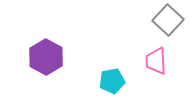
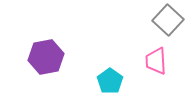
purple hexagon: rotated 20 degrees clockwise
cyan pentagon: moved 2 px left; rotated 25 degrees counterclockwise
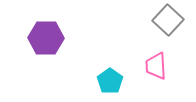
purple hexagon: moved 19 px up; rotated 12 degrees clockwise
pink trapezoid: moved 5 px down
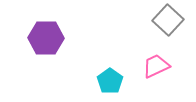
pink trapezoid: rotated 68 degrees clockwise
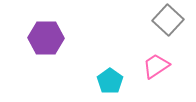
pink trapezoid: rotated 8 degrees counterclockwise
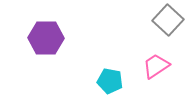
cyan pentagon: rotated 25 degrees counterclockwise
